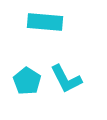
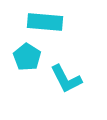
cyan pentagon: moved 24 px up
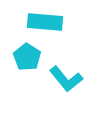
cyan L-shape: rotated 12 degrees counterclockwise
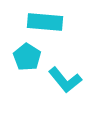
cyan L-shape: moved 1 px left, 1 px down
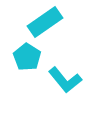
cyan rectangle: rotated 40 degrees counterclockwise
